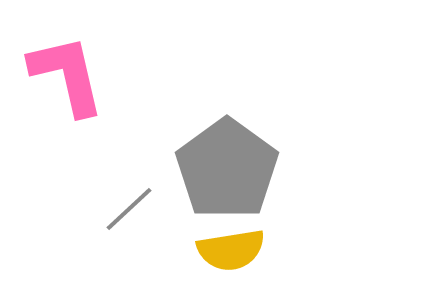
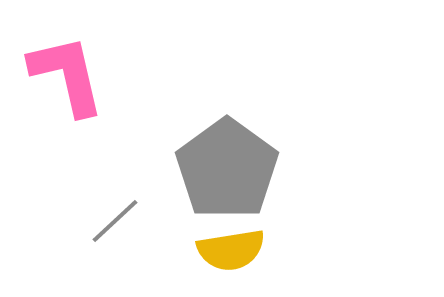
gray line: moved 14 px left, 12 px down
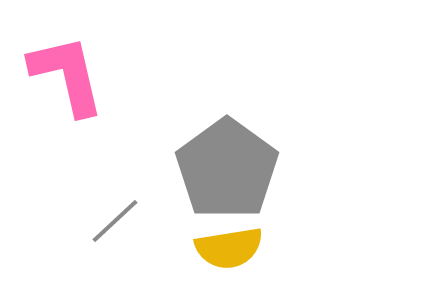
yellow semicircle: moved 2 px left, 2 px up
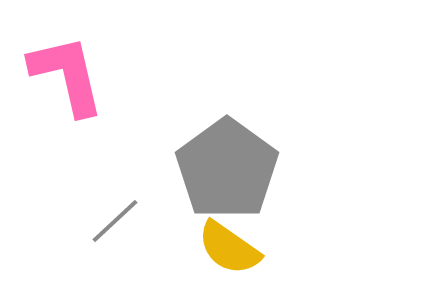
yellow semicircle: rotated 44 degrees clockwise
